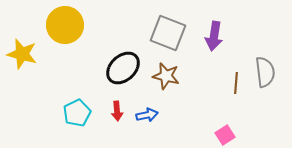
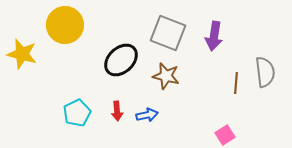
black ellipse: moved 2 px left, 8 px up
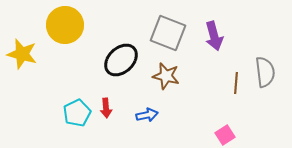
purple arrow: rotated 24 degrees counterclockwise
red arrow: moved 11 px left, 3 px up
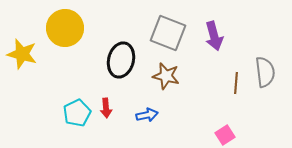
yellow circle: moved 3 px down
black ellipse: rotated 32 degrees counterclockwise
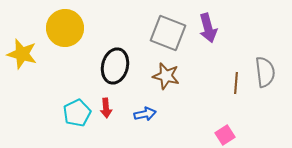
purple arrow: moved 6 px left, 8 px up
black ellipse: moved 6 px left, 6 px down
blue arrow: moved 2 px left, 1 px up
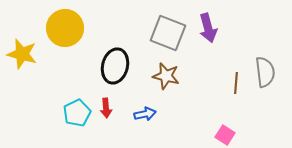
pink square: rotated 24 degrees counterclockwise
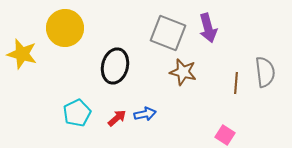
brown star: moved 17 px right, 4 px up
red arrow: moved 11 px right, 10 px down; rotated 126 degrees counterclockwise
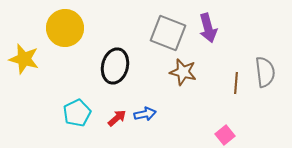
yellow star: moved 2 px right, 5 px down
pink square: rotated 18 degrees clockwise
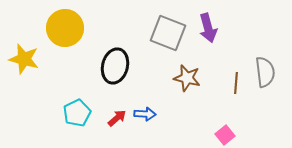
brown star: moved 4 px right, 6 px down
blue arrow: rotated 15 degrees clockwise
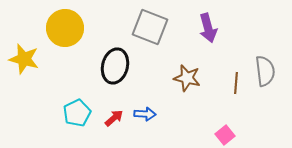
gray square: moved 18 px left, 6 px up
gray semicircle: moved 1 px up
red arrow: moved 3 px left
